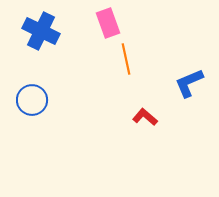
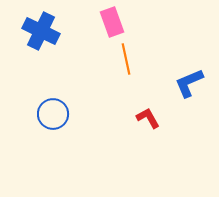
pink rectangle: moved 4 px right, 1 px up
blue circle: moved 21 px right, 14 px down
red L-shape: moved 3 px right, 1 px down; rotated 20 degrees clockwise
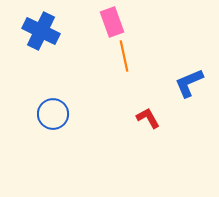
orange line: moved 2 px left, 3 px up
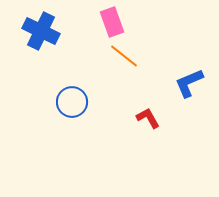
orange line: rotated 40 degrees counterclockwise
blue circle: moved 19 px right, 12 px up
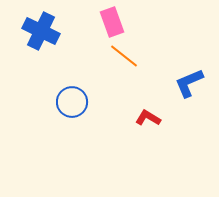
red L-shape: rotated 30 degrees counterclockwise
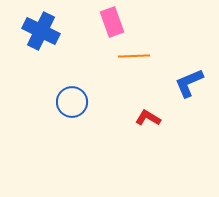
orange line: moved 10 px right; rotated 40 degrees counterclockwise
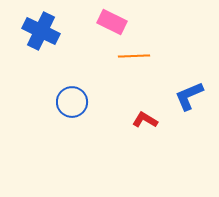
pink rectangle: rotated 44 degrees counterclockwise
blue L-shape: moved 13 px down
red L-shape: moved 3 px left, 2 px down
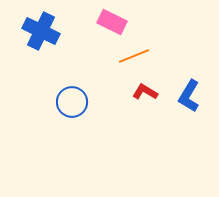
orange line: rotated 20 degrees counterclockwise
blue L-shape: rotated 36 degrees counterclockwise
red L-shape: moved 28 px up
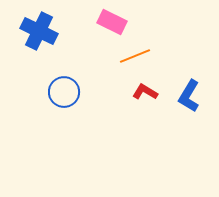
blue cross: moved 2 px left
orange line: moved 1 px right
blue circle: moved 8 px left, 10 px up
